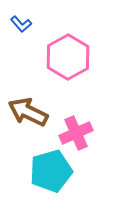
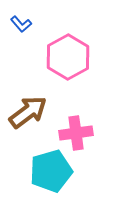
brown arrow: rotated 117 degrees clockwise
pink cross: rotated 16 degrees clockwise
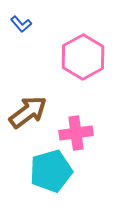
pink hexagon: moved 15 px right
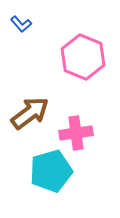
pink hexagon: rotated 9 degrees counterclockwise
brown arrow: moved 2 px right, 1 px down
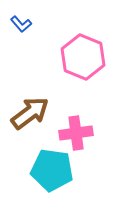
cyan pentagon: moved 1 px right, 1 px up; rotated 24 degrees clockwise
